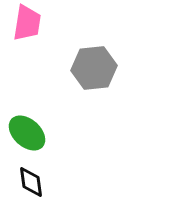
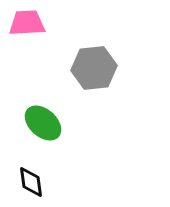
pink trapezoid: rotated 102 degrees counterclockwise
green ellipse: moved 16 px right, 10 px up
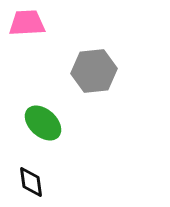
gray hexagon: moved 3 px down
